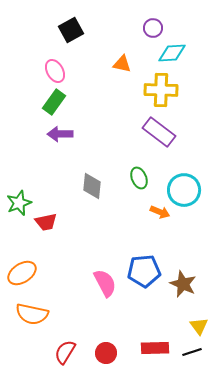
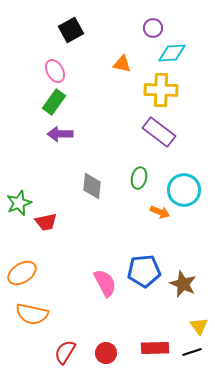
green ellipse: rotated 35 degrees clockwise
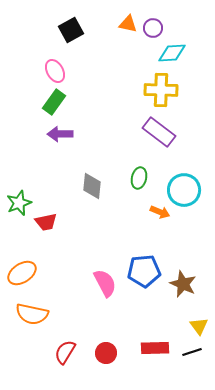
orange triangle: moved 6 px right, 40 px up
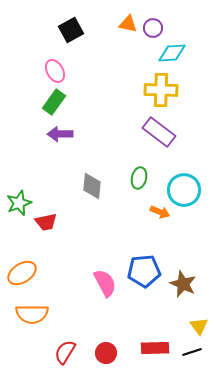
orange semicircle: rotated 12 degrees counterclockwise
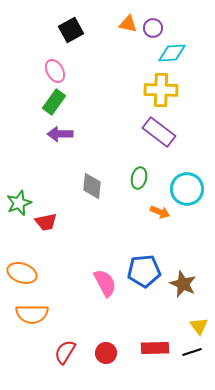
cyan circle: moved 3 px right, 1 px up
orange ellipse: rotated 52 degrees clockwise
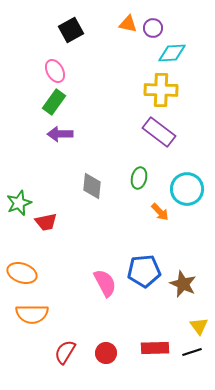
orange arrow: rotated 24 degrees clockwise
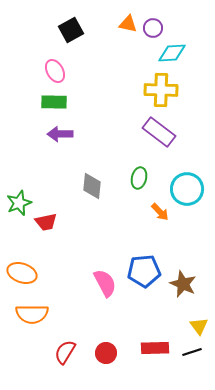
green rectangle: rotated 55 degrees clockwise
